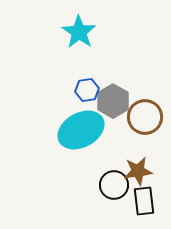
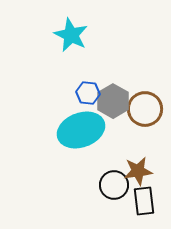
cyan star: moved 8 px left, 3 px down; rotated 8 degrees counterclockwise
blue hexagon: moved 1 px right, 3 px down; rotated 15 degrees clockwise
brown circle: moved 8 px up
cyan ellipse: rotated 9 degrees clockwise
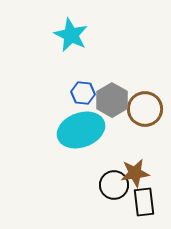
blue hexagon: moved 5 px left
gray hexagon: moved 1 px left, 1 px up
brown star: moved 3 px left, 2 px down
black rectangle: moved 1 px down
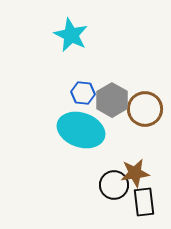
cyan ellipse: rotated 39 degrees clockwise
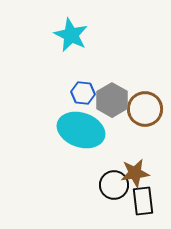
black rectangle: moved 1 px left, 1 px up
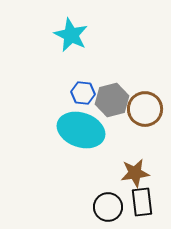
gray hexagon: rotated 16 degrees clockwise
black circle: moved 6 px left, 22 px down
black rectangle: moved 1 px left, 1 px down
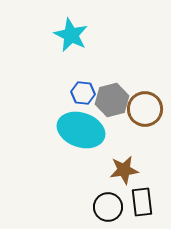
brown star: moved 11 px left, 3 px up
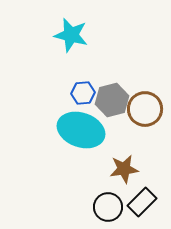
cyan star: rotated 12 degrees counterclockwise
blue hexagon: rotated 10 degrees counterclockwise
brown star: moved 1 px up
black rectangle: rotated 52 degrees clockwise
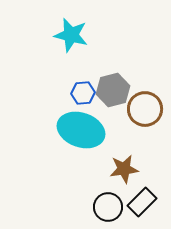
gray hexagon: moved 1 px right, 10 px up
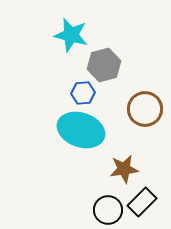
gray hexagon: moved 9 px left, 25 px up
black circle: moved 3 px down
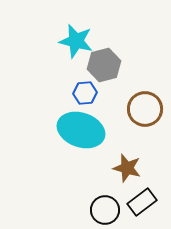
cyan star: moved 5 px right, 6 px down
blue hexagon: moved 2 px right
brown star: moved 3 px right, 1 px up; rotated 24 degrees clockwise
black rectangle: rotated 8 degrees clockwise
black circle: moved 3 px left
